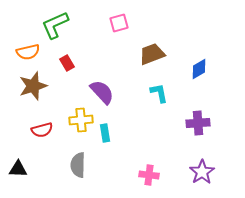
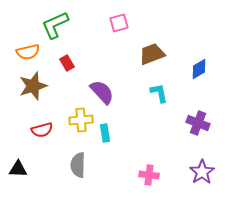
purple cross: rotated 25 degrees clockwise
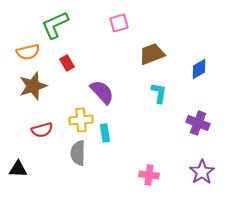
cyan L-shape: rotated 20 degrees clockwise
gray semicircle: moved 12 px up
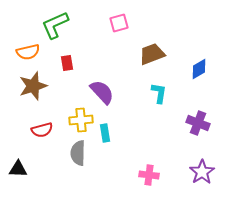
red rectangle: rotated 21 degrees clockwise
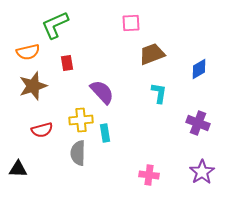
pink square: moved 12 px right; rotated 12 degrees clockwise
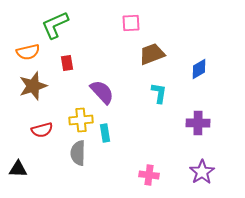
purple cross: rotated 20 degrees counterclockwise
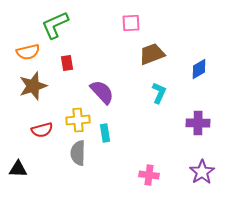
cyan L-shape: rotated 15 degrees clockwise
yellow cross: moved 3 px left
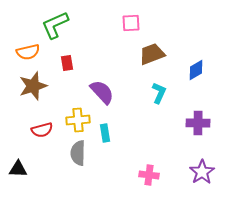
blue diamond: moved 3 px left, 1 px down
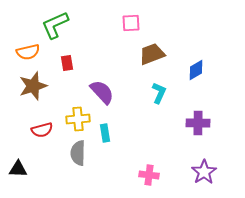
yellow cross: moved 1 px up
purple star: moved 2 px right
